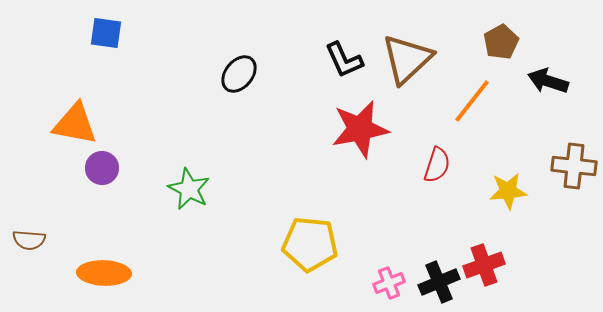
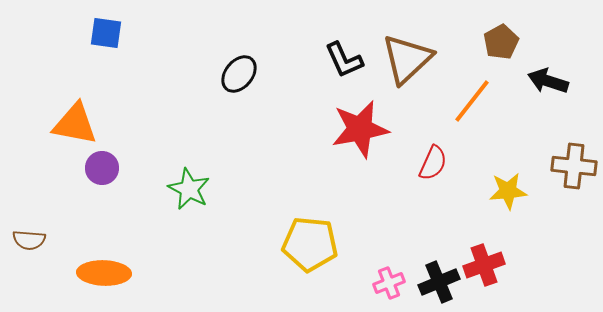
red semicircle: moved 4 px left, 2 px up; rotated 6 degrees clockwise
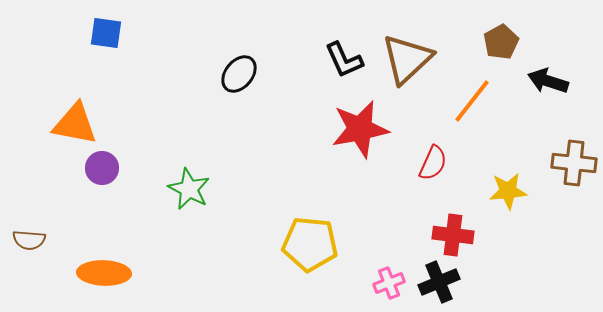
brown cross: moved 3 px up
red cross: moved 31 px left, 30 px up; rotated 27 degrees clockwise
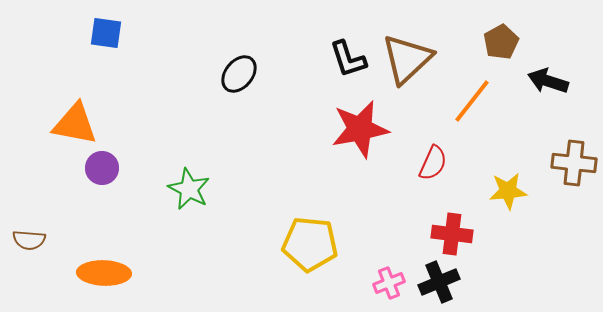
black L-shape: moved 4 px right, 1 px up; rotated 6 degrees clockwise
red cross: moved 1 px left, 1 px up
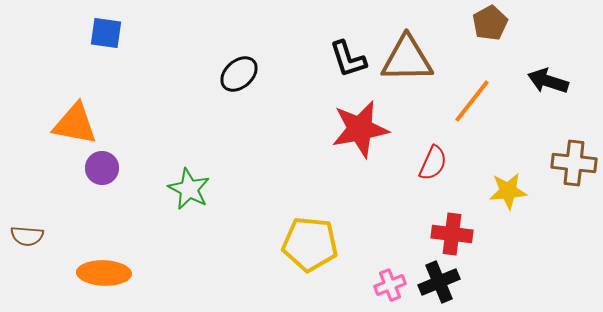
brown pentagon: moved 11 px left, 19 px up
brown triangle: rotated 42 degrees clockwise
black ellipse: rotated 9 degrees clockwise
brown semicircle: moved 2 px left, 4 px up
pink cross: moved 1 px right, 2 px down
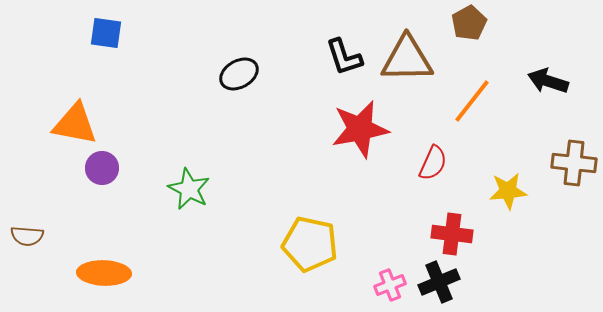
brown pentagon: moved 21 px left
black L-shape: moved 4 px left, 2 px up
black ellipse: rotated 12 degrees clockwise
yellow pentagon: rotated 6 degrees clockwise
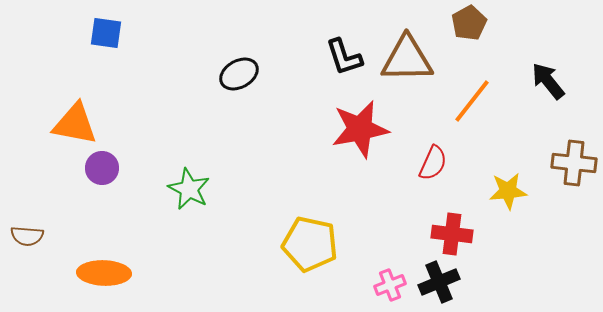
black arrow: rotated 33 degrees clockwise
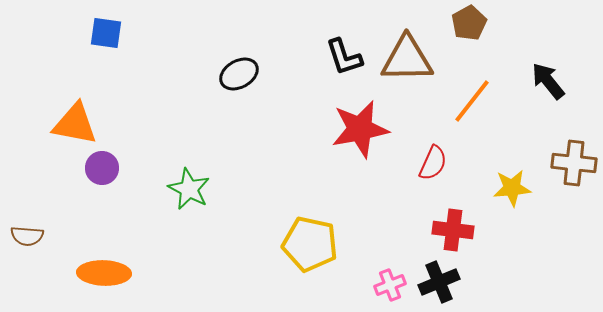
yellow star: moved 4 px right, 3 px up
red cross: moved 1 px right, 4 px up
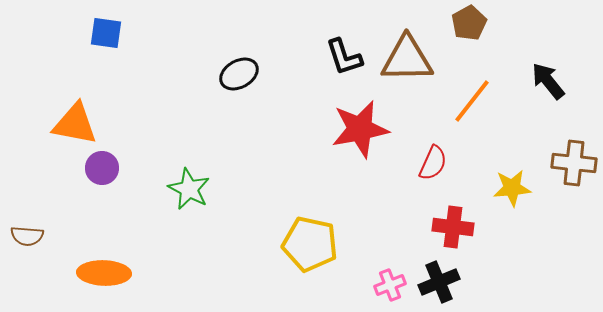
red cross: moved 3 px up
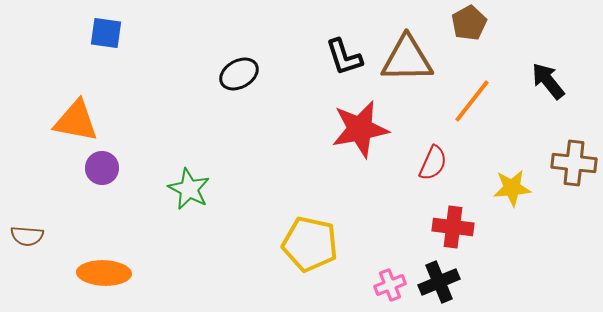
orange triangle: moved 1 px right, 3 px up
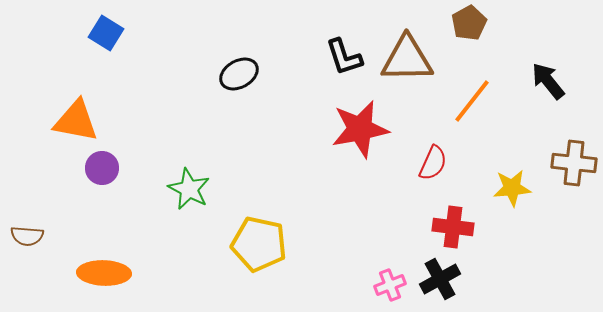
blue square: rotated 24 degrees clockwise
yellow pentagon: moved 51 px left
black cross: moved 1 px right, 3 px up; rotated 6 degrees counterclockwise
